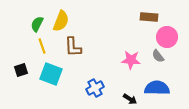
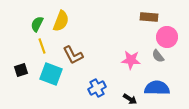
brown L-shape: moved 8 px down; rotated 25 degrees counterclockwise
blue cross: moved 2 px right
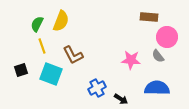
black arrow: moved 9 px left
